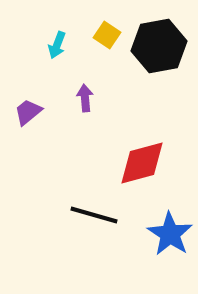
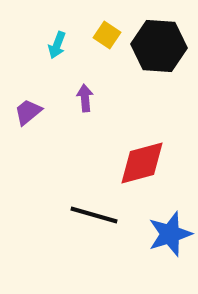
black hexagon: rotated 14 degrees clockwise
blue star: rotated 21 degrees clockwise
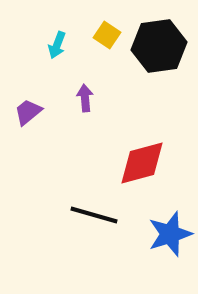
black hexagon: rotated 12 degrees counterclockwise
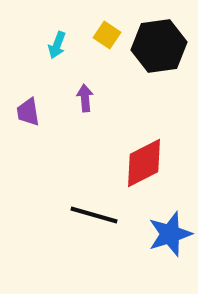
purple trapezoid: rotated 60 degrees counterclockwise
red diamond: moved 2 px right; rotated 12 degrees counterclockwise
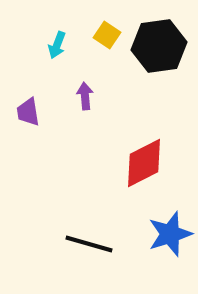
purple arrow: moved 2 px up
black line: moved 5 px left, 29 px down
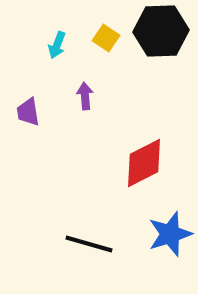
yellow square: moved 1 px left, 3 px down
black hexagon: moved 2 px right, 15 px up; rotated 6 degrees clockwise
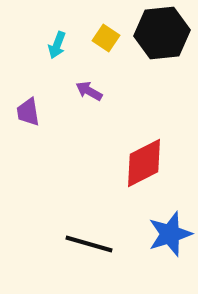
black hexagon: moved 1 px right, 2 px down; rotated 4 degrees counterclockwise
purple arrow: moved 4 px right, 5 px up; rotated 56 degrees counterclockwise
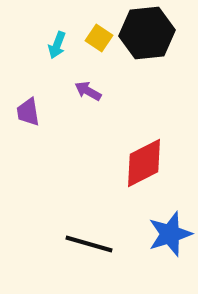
black hexagon: moved 15 px left
yellow square: moved 7 px left
purple arrow: moved 1 px left
